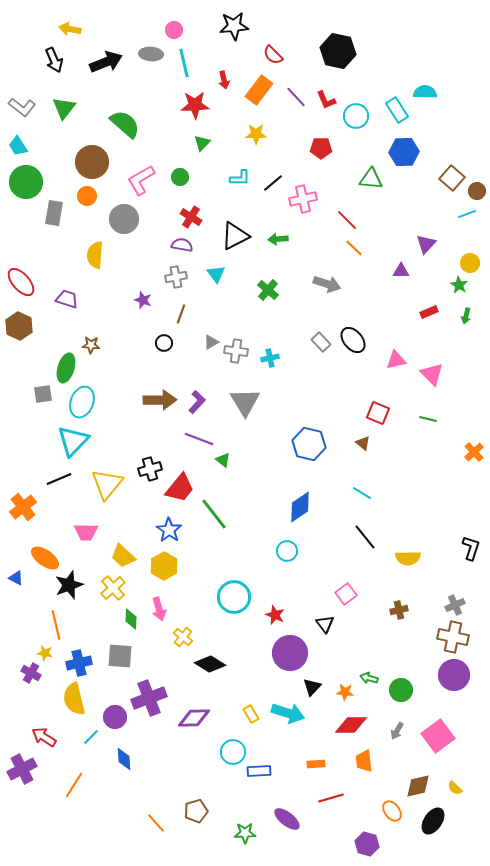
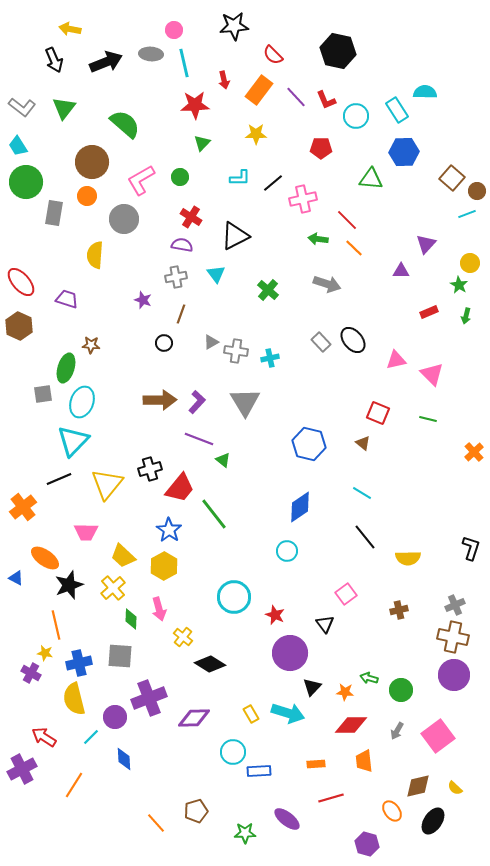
green arrow at (278, 239): moved 40 px right; rotated 12 degrees clockwise
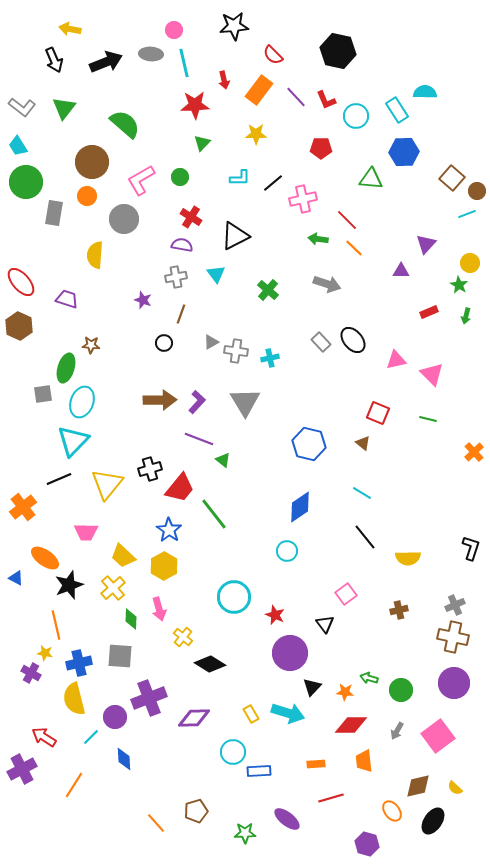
purple circle at (454, 675): moved 8 px down
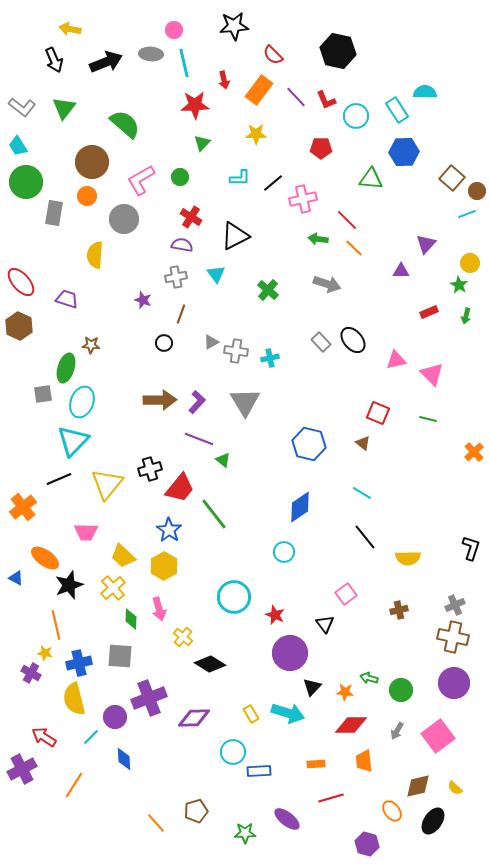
cyan circle at (287, 551): moved 3 px left, 1 px down
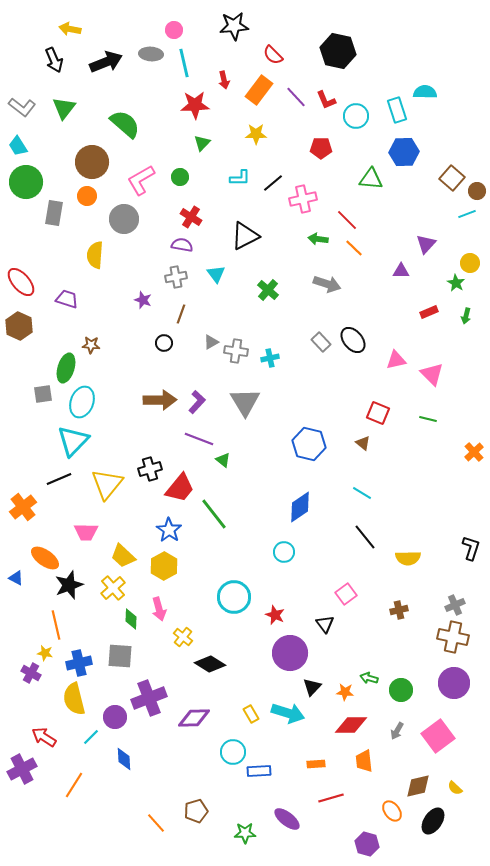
cyan rectangle at (397, 110): rotated 15 degrees clockwise
black triangle at (235, 236): moved 10 px right
green star at (459, 285): moved 3 px left, 2 px up
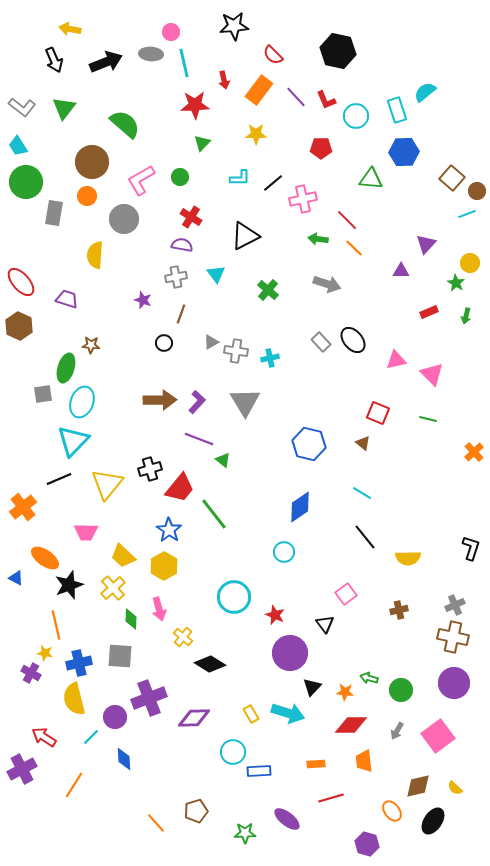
pink circle at (174, 30): moved 3 px left, 2 px down
cyan semicircle at (425, 92): rotated 40 degrees counterclockwise
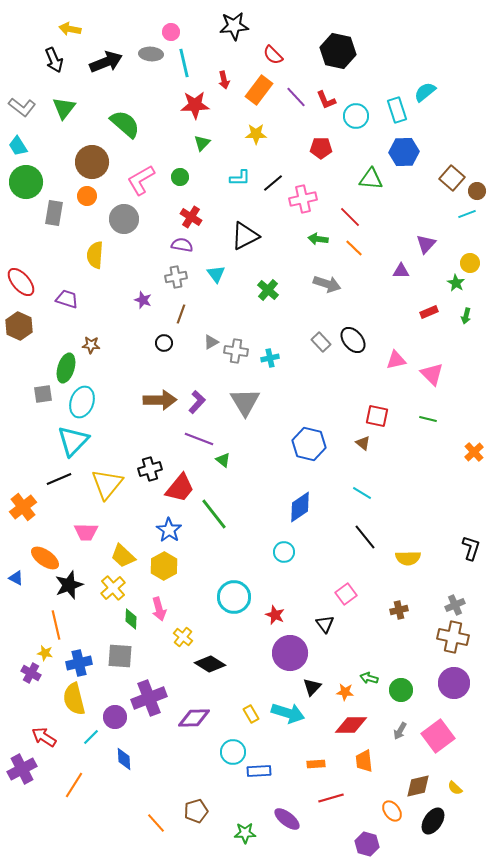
red line at (347, 220): moved 3 px right, 3 px up
red square at (378, 413): moved 1 px left, 3 px down; rotated 10 degrees counterclockwise
gray arrow at (397, 731): moved 3 px right
